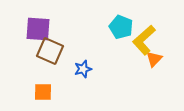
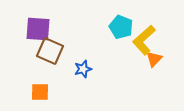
orange square: moved 3 px left
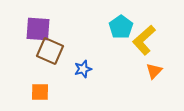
cyan pentagon: rotated 15 degrees clockwise
orange triangle: moved 12 px down
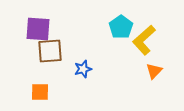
brown square: rotated 28 degrees counterclockwise
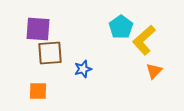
brown square: moved 2 px down
orange square: moved 2 px left, 1 px up
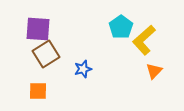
brown square: moved 4 px left, 1 px down; rotated 28 degrees counterclockwise
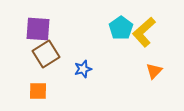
cyan pentagon: moved 1 px down
yellow L-shape: moved 8 px up
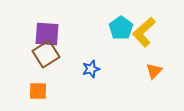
purple square: moved 9 px right, 5 px down
blue star: moved 8 px right
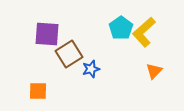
brown square: moved 23 px right
